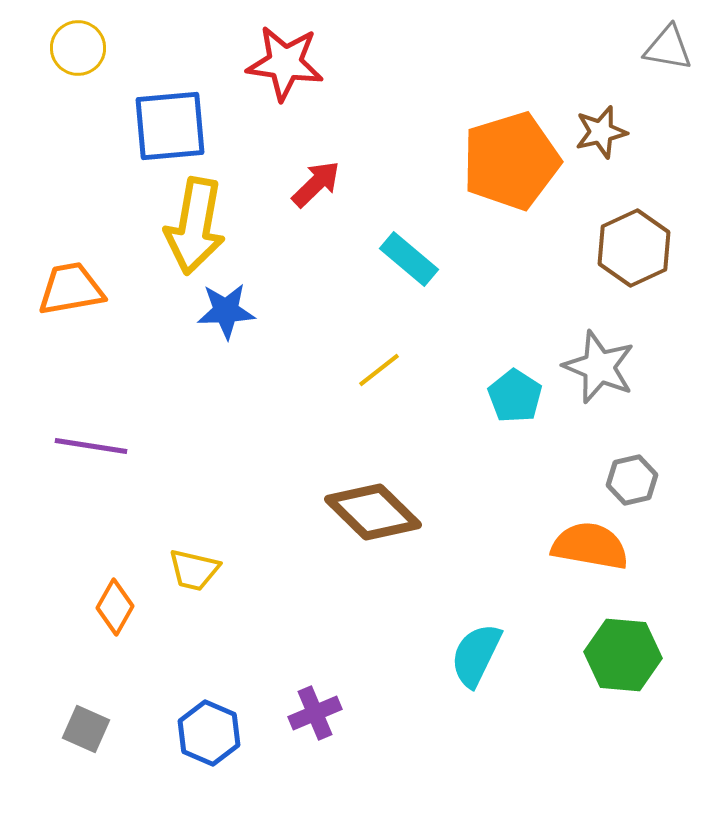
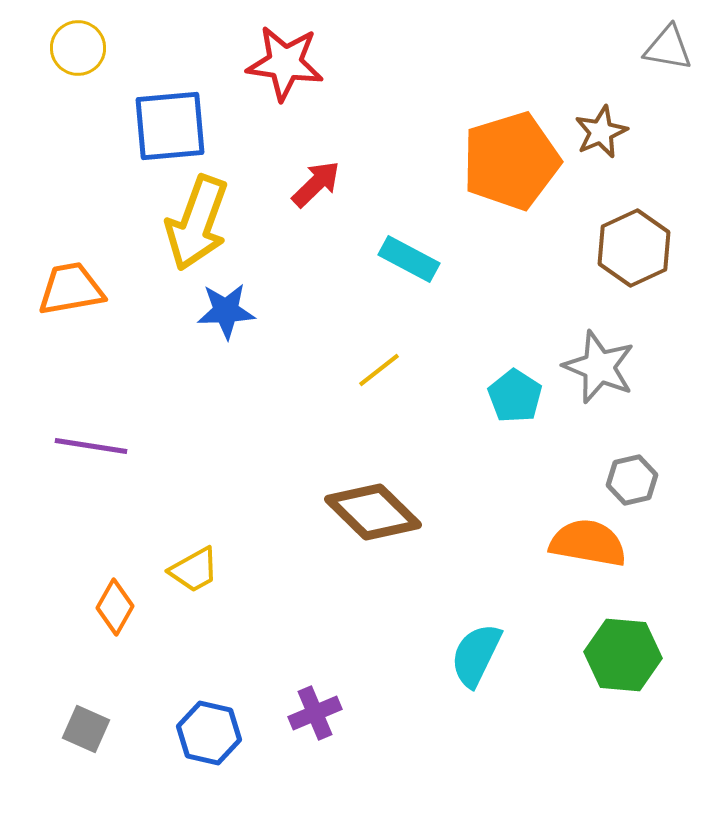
brown star: rotated 10 degrees counterclockwise
yellow arrow: moved 2 px right, 3 px up; rotated 10 degrees clockwise
cyan rectangle: rotated 12 degrees counterclockwise
orange semicircle: moved 2 px left, 3 px up
yellow trapezoid: rotated 42 degrees counterclockwise
blue hexagon: rotated 10 degrees counterclockwise
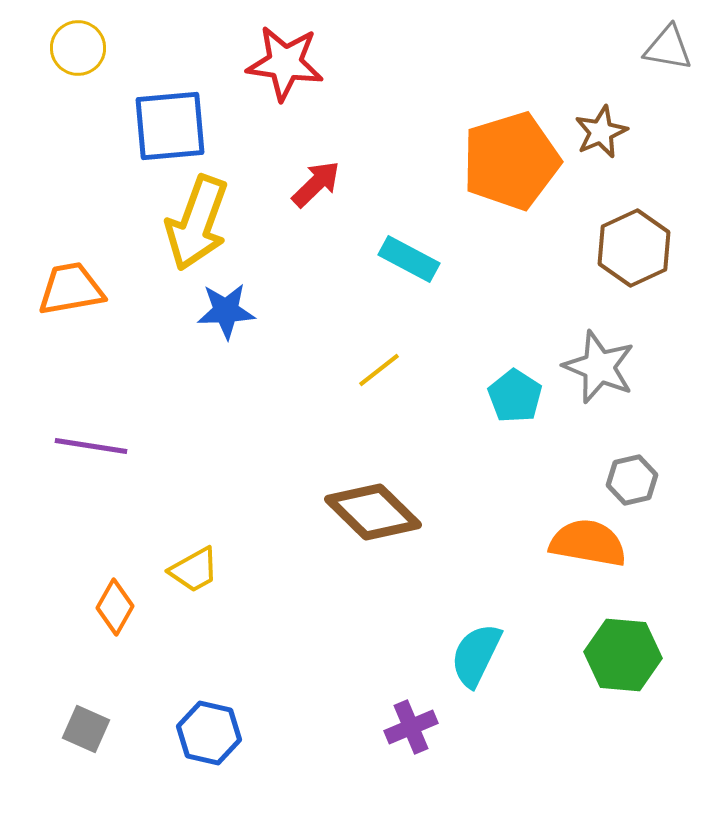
purple cross: moved 96 px right, 14 px down
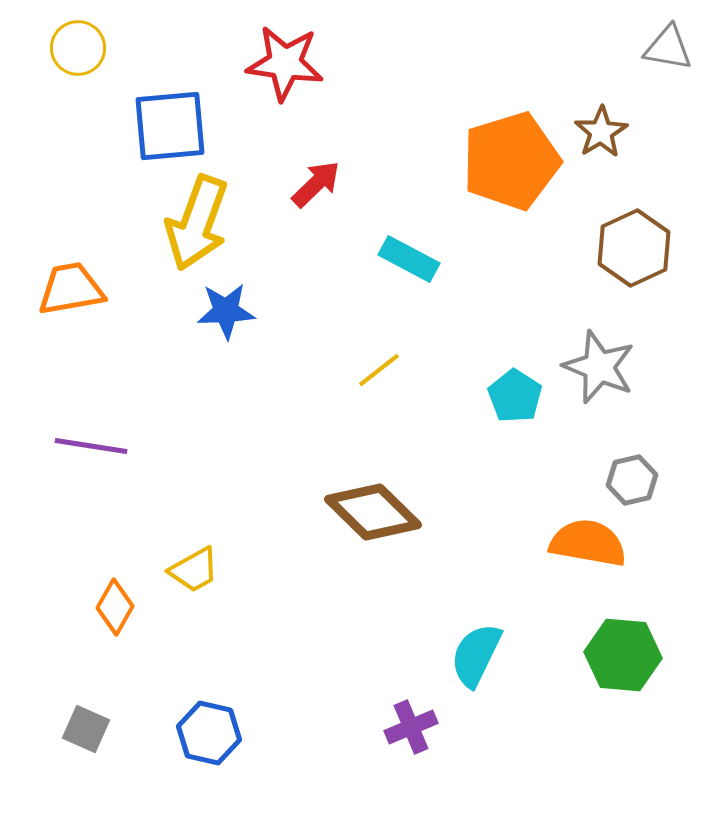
brown star: rotated 8 degrees counterclockwise
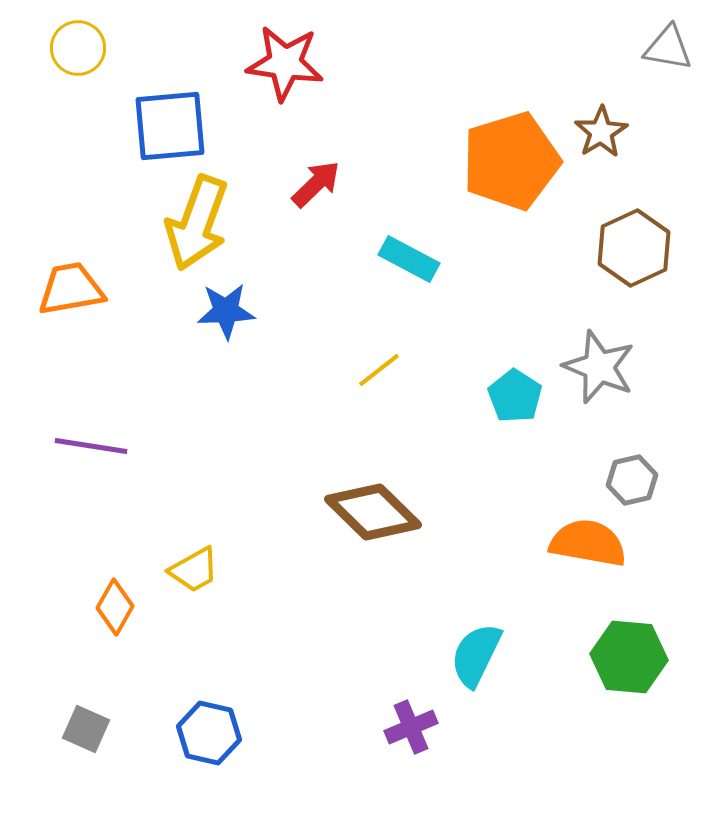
green hexagon: moved 6 px right, 2 px down
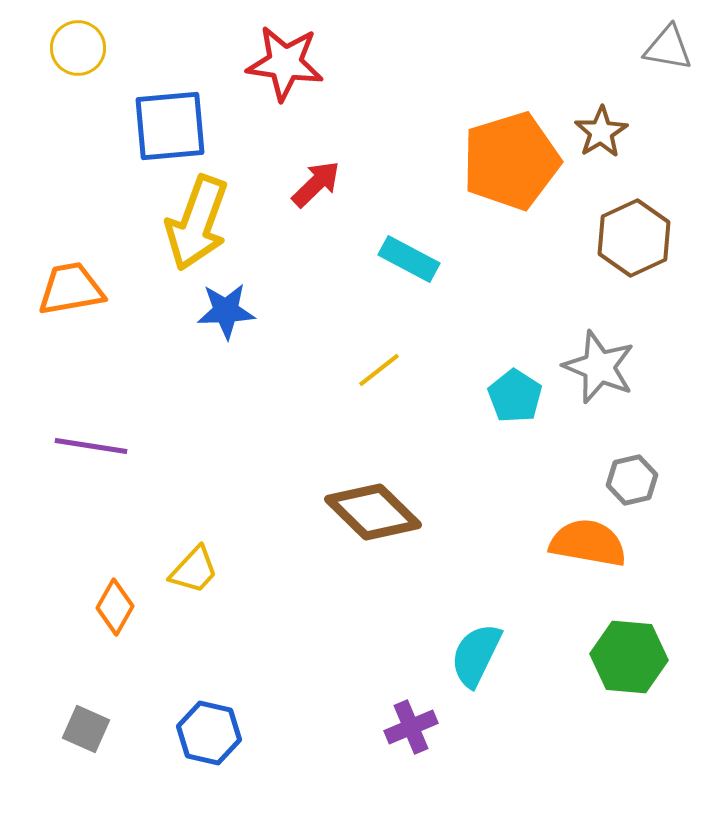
brown hexagon: moved 10 px up
yellow trapezoid: rotated 18 degrees counterclockwise
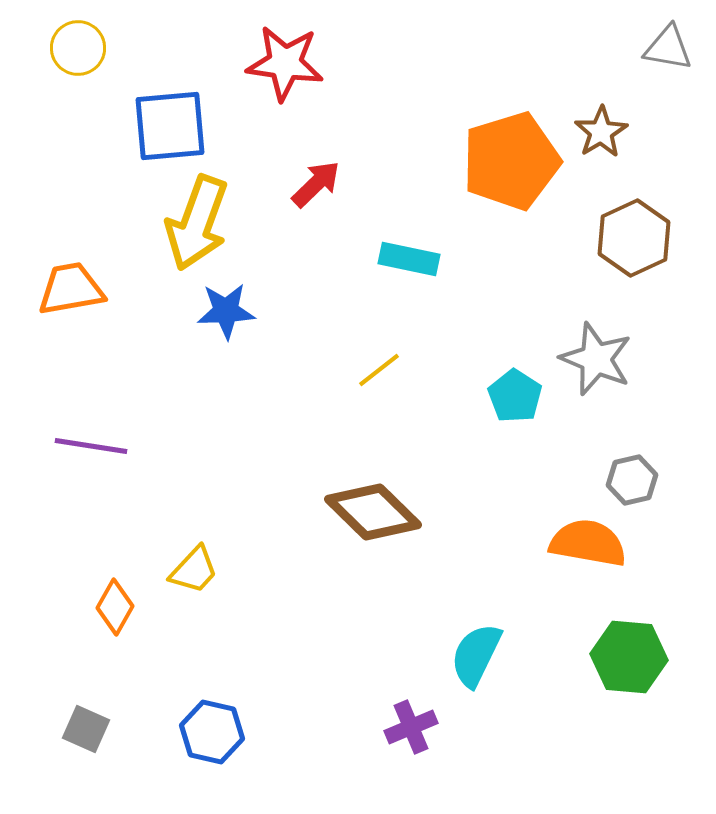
cyan rectangle: rotated 16 degrees counterclockwise
gray star: moved 3 px left, 8 px up
blue hexagon: moved 3 px right, 1 px up
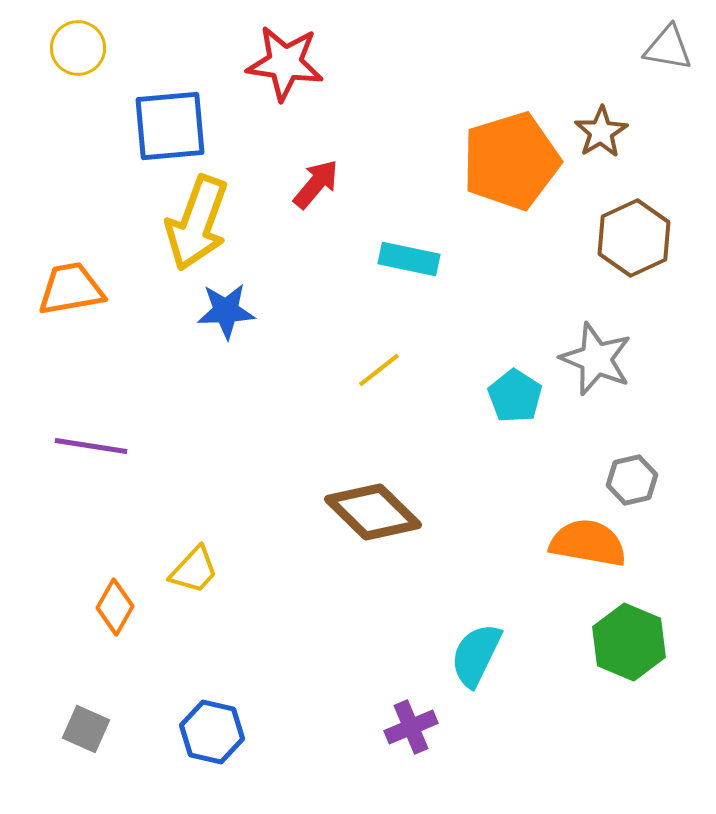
red arrow: rotated 6 degrees counterclockwise
green hexagon: moved 15 px up; rotated 18 degrees clockwise
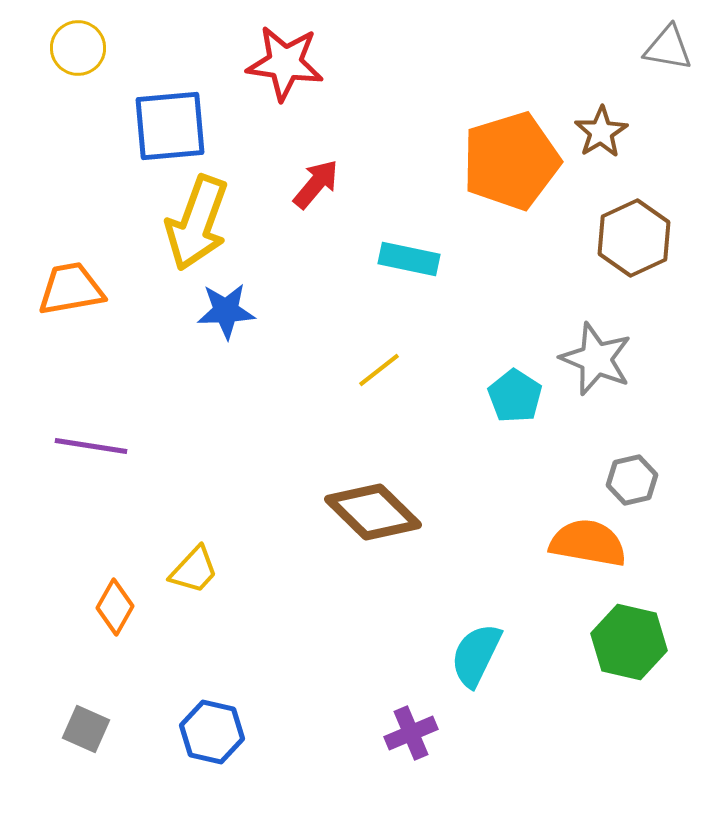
green hexagon: rotated 10 degrees counterclockwise
purple cross: moved 6 px down
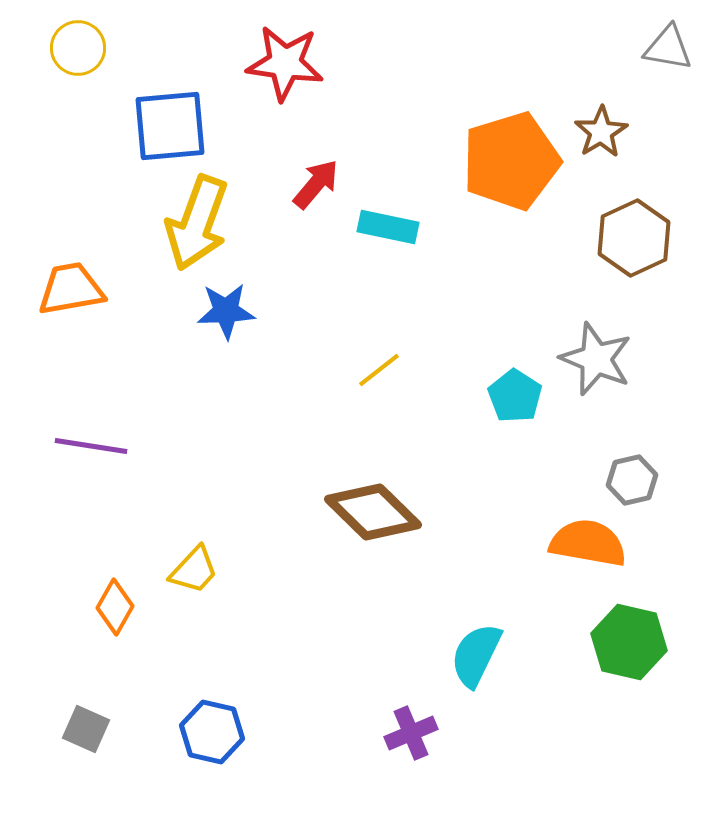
cyan rectangle: moved 21 px left, 32 px up
